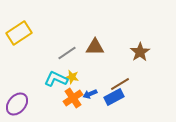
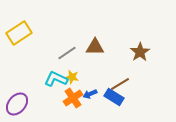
blue rectangle: rotated 60 degrees clockwise
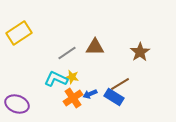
purple ellipse: rotated 70 degrees clockwise
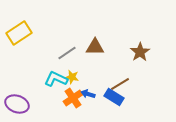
blue arrow: moved 2 px left; rotated 40 degrees clockwise
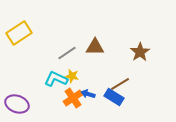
yellow star: moved 1 px up
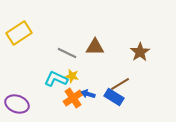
gray line: rotated 60 degrees clockwise
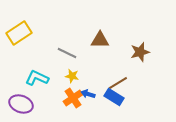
brown triangle: moved 5 px right, 7 px up
brown star: rotated 18 degrees clockwise
cyan L-shape: moved 19 px left, 1 px up
brown line: moved 2 px left, 1 px up
purple ellipse: moved 4 px right
